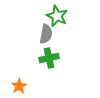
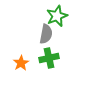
green star: rotated 25 degrees clockwise
orange star: moved 2 px right, 23 px up
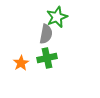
green star: moved 1 px down
green cross: moved 2 px left
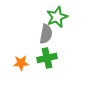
orange star: rotated 28 degrees clockwise
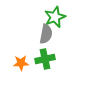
green star: moved 2 px left
green cross: moved 2 px left, 1 px down
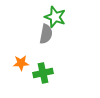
green star: rotated 30 degrees counterclockwise
green cross: moved 2 px left, 14 px down
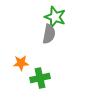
gray semicircle: moved 3 px right
green cross: moved 3 px left, 5 px down
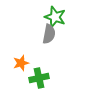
orange star: rotated 14 degrees counterclockwise
green cross: moved 1 px left
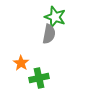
orange star: rotated 21 degrees counterclockwise
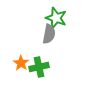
green star: moved 1 px right, 1 px down
green cross: moved 11 px up
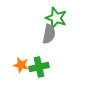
orange star: moved 2 px down; rotated 21 degrees counterclockwise
